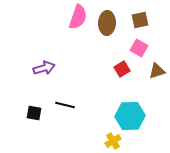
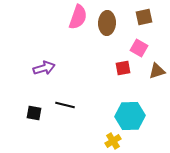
brown square: moved 4 px right, 3 px up
red square: moved 1 px right, 1 px up; rotated 21 degrees clockwise
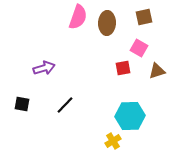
black line: rotated 60 degrees counterclockwise
black square: moved 12 px left, 9 px up
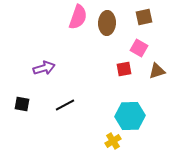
red square: moved 1 px right, 1 px down
black line: rotated 18 degrees clockwise
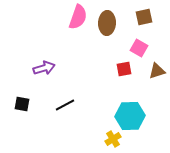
yellow cross: moved 2 px up
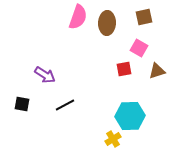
purple arrow: moved 1 px right, 7 px down; rotated 50 degrees clockwise
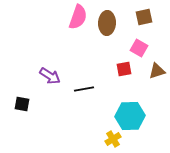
purple arrow: moved 5 px right, 1 px down
black line: moved 19 px right, 16 px up; rotated 18 degrees clockwise
